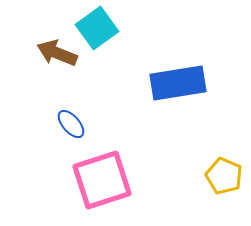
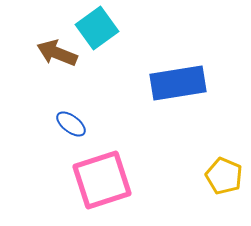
blue ellipse: rotated 12 degrees counterclockwise
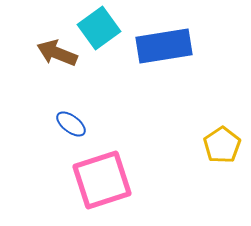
cyan square: moved 2 px right
blue rectangle: moved 14 px left, 37 px up
yellow pentagon: moved 2 px left, 31 px up; rotated 15 degrees clockwise
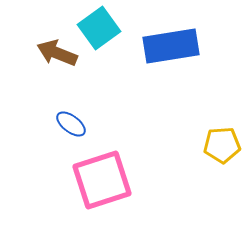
blue rectangle: moved 7 px right
yellow pentagon: rotated 30 degrees clockwise
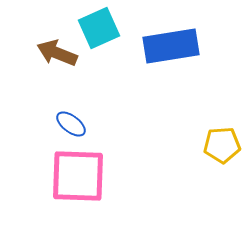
cyan square: rotated 12 degrees clockwise
pink square: moved 24 px left, 4 px up; rotated 20 degrees clockwise
